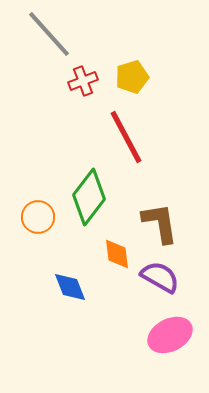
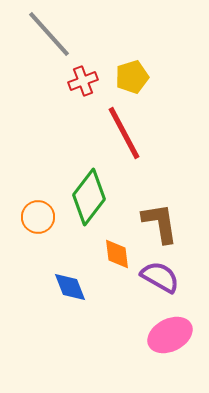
red line: moved 2 px left, 4 px up
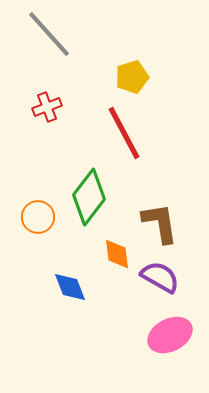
red cross: moved 36 px left, 26 px down
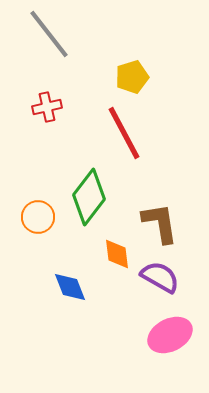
gray line: rotated 4 degrees clockwise
red cross: rotated 8 degrees clockwise
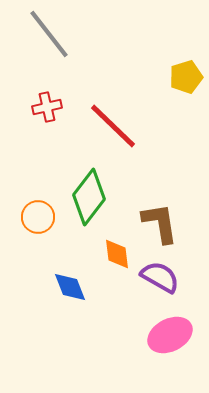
yellow pentagon: moved 54 px right
red line: moved 11 px left, 7 px up; rotated 18 degrees counterclockwise
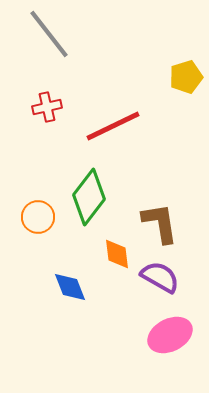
red line: rotated 70 degrees counterclockwise
